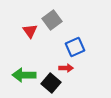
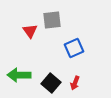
gray square: rotated 30 degrees clockwise
blue square: moved 1 px left, 1 px down
red arrow: moved 9 px right, 15 px down; rotated 112 degrees clockwise
green arrow: moved 5 px left
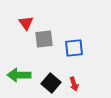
gray square: moved 8 px left, 19 px down
red triangle: moved 4 px left, 8 px up
blue square: rotated 18 degrees clockwise
red arrow: moved 1 px left, 1 px down; rotated 40 degrees counterclockwise
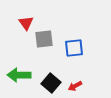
red arrow: moved 1 px right, 2 px down; rotated 80 degrees clockwise
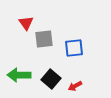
black square: moved 4 px up
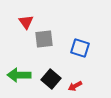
red triangle: moved 1 px up
blue square: moved 6 px right; rotated 24 degrees clockwise
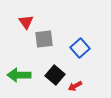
blue square: rotated 30 degrees clockwise
black square: moved 4 px right, 4 px up
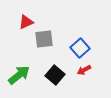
red triangle: rotated 42 degrees clockwise
green arrow: rotated 140 degrees clockwise
red arrow: moved 9 px right, 16 px up
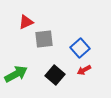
green arrow: moved 3 px left, 1 px up; rotated 10 degrees clockwise
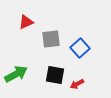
gray square: moved 7 px right
red arrow: moved 7 px left, 14 px down
black square: rotated 30 degrees counterclockwise
